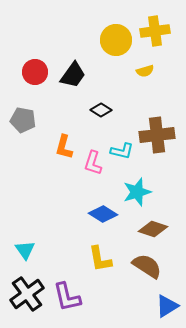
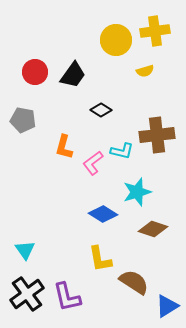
pink L-shape: rotated 35 degrees clockwise
brown semicircle: moved 13 px left, 16 px down
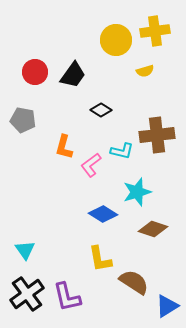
pink L-shape: moved 2 px left, 2 px down
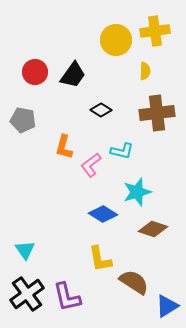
yellow semicircle: rotated 72 degrees counterclockwise
brown cross: moved 22 px up
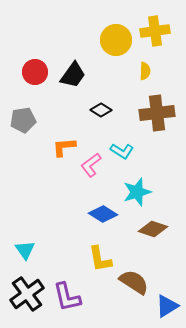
gray pentagon: rotated 20 degrees counterclockwise
orange L-shape: rotated 70 degrees clockwise
cyan L-shape: rotated 20 degrees clockwise
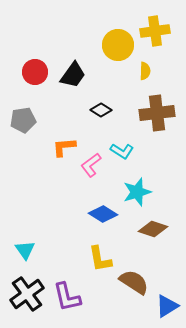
yellow circle: moved 2 px right, 5 px down
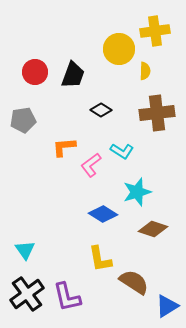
yellow circle: moved 1 px right, 4 px down
black trapezoid: rotated 16 degrees counterclockwise
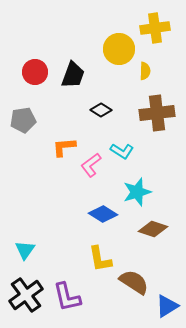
yellow cross: moved 3 px up
cyan triangle: rotated 10 degrees clockwise
black cross: moved 1 px left, 1 px down
